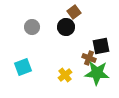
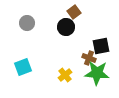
gray circle: moved 5 px left, 4 px up
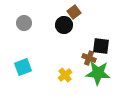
gray circle: moved 3 px left
black circle: moved 2 px left, 2 px up
black square: rotated 18 degrees clockwise
green star: moved 1 px right
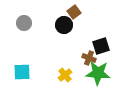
black square: rotated 24 degrees counterclockwise
cyan square: moved 1 px left, 5 px down; rotated 18 degrees clockwise
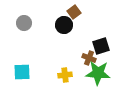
yellow cross: rotated 32 degrees clockwise
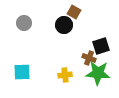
brown square: rotated 24 degrees counterclockwise
